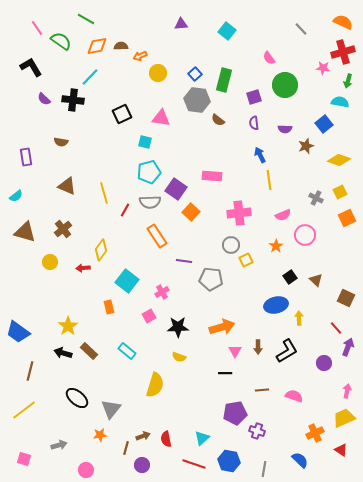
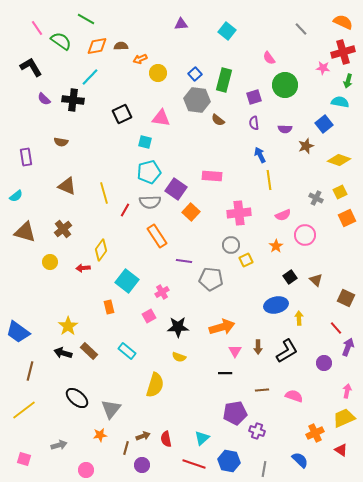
orange arrow at (140, 56): moved 3 px down
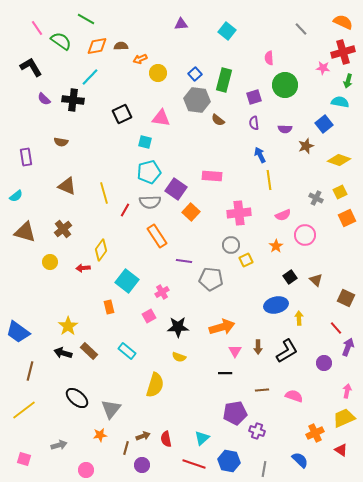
pink semicircle at (269, 58): rotated 32 degrees clockwise
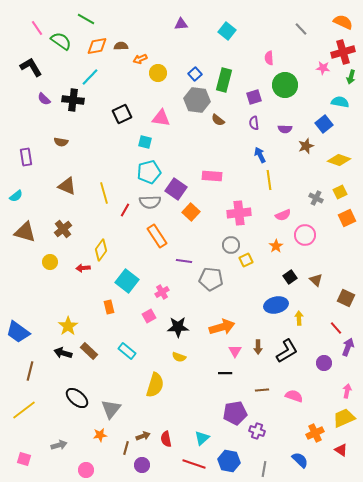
green arrow at (348, 81): moved 3 px right, 4 px up
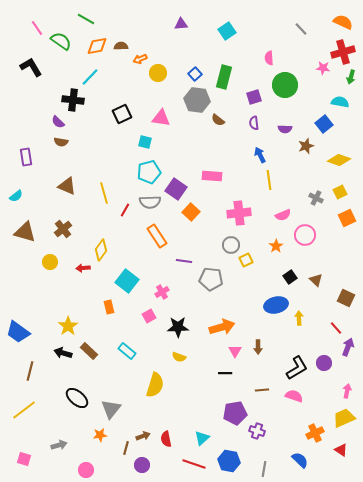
cyan square at (227, 31): rotated 18 degrees clockwise
green rectangle at (224, 80): moved 3 px up
purple semicircle at (44, 99): moved 14 px right, 23 px down
black L-shape at (287, 351): moved 10 px right, 17 px down
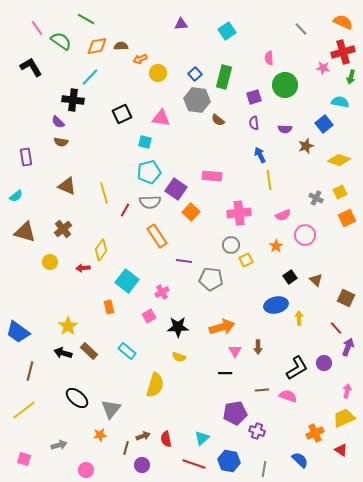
pink semicircle at (294, 396): moved 6 px left
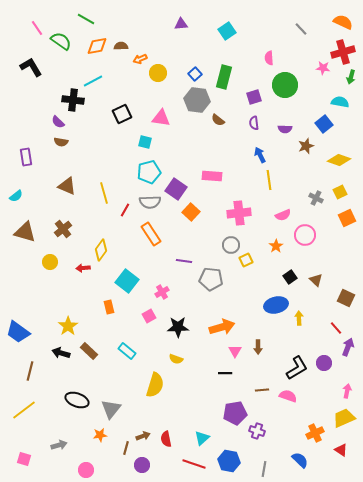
cyan line at (90, 77): moved 3 px right, 4 px down; rotated 18 degrees clockwise
orange rectangle at (157, 236): moved 6 px left, 2 px up
black arrow at (63, 353): moved 2 px left
yellow semicircle at (179, 357): moved 3 px left, 2 px down
black ellipse at (77, 398): moved 2 px down; rotated 20 degrees counterclockwise
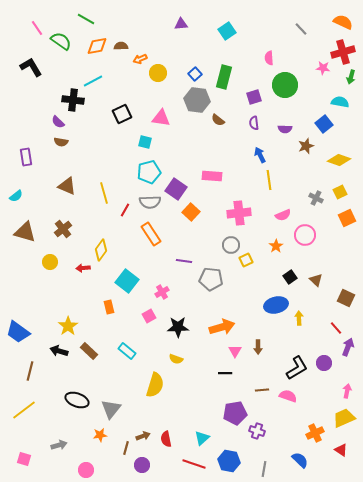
black arrow at (61, 353): moved 2 px left, 2 px up
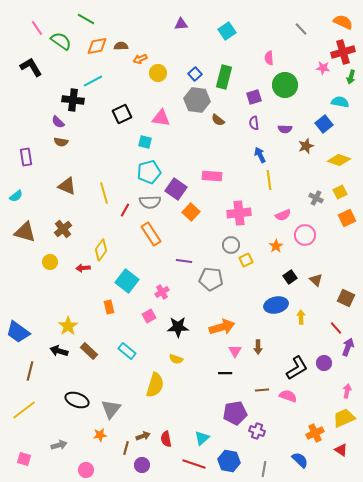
yellow arrow at (299, 318): moved 2 px right, 1 px up
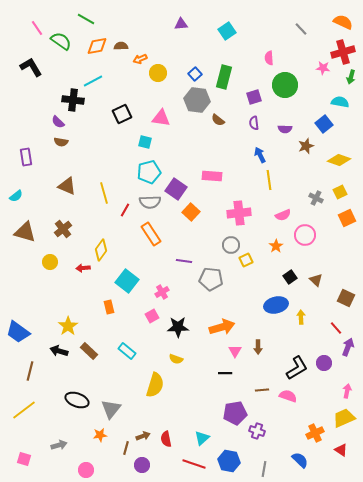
pink square at (149, 316): moved 3 px right
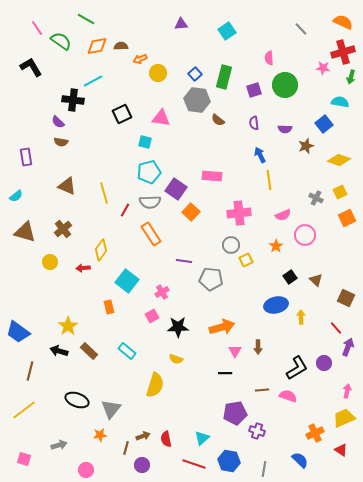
purple square at (254, 97): moved 7 px up
